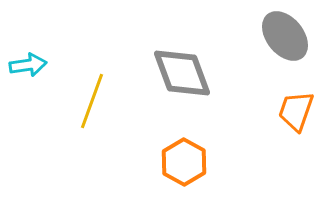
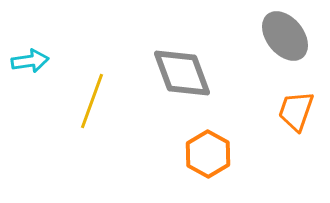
cyan arrow: moved 2 px right, 4 px up
orange hexagon: moved 24 px right, 8 px up
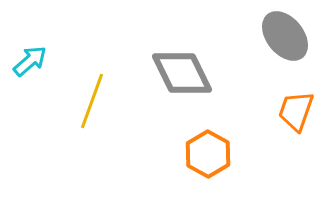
cyan arrow: rotated 33 degrees counterclockwise
gray diamond: rotated 6 degrees counterclockwise
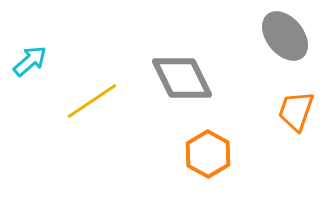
gray diamond: moved 5 px down
yellow line: rotated 36 degrees clockwise
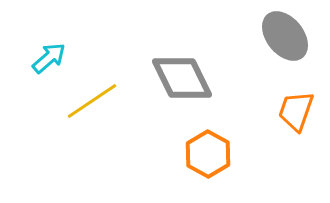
cyan arrow: moved 19 px right, 3 px up
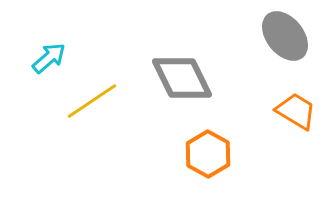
orange trapezoid: rotated 102 degrees clockwise
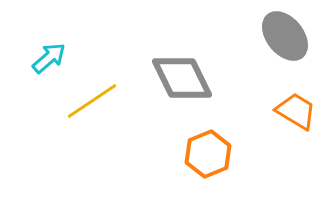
orange hexagon: rotated 9 degrees clockwise
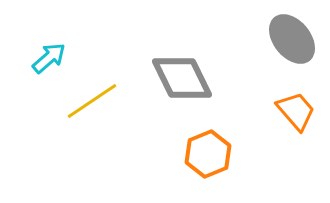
gray ellipse: moved 7 px right, 3 px down
orange trapezoid: rotated 18 degrees clockwise
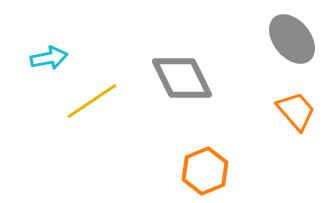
cyan arrow: rotated 30 degrees clockwise
orange hexagon: moved 3 px left, 17 px down
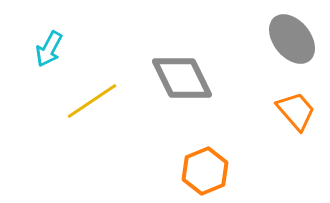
cyan arrow: moved 9 px up; rotated 129 degrees clockwise
